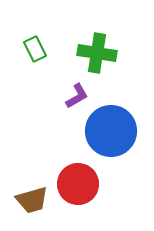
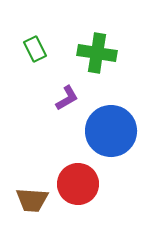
purple L-shape: moved 10 px left, 2 px down
brown trapezoid: rotated 20 degrees clockwise
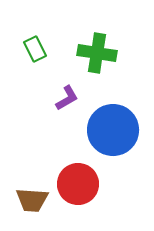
blue circle: moved 2 px right, 1 px up
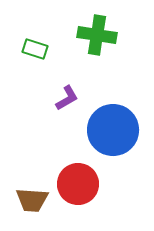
green rectangle: rotated 45 degrees counterclockwise
green cross: moved 18 px up
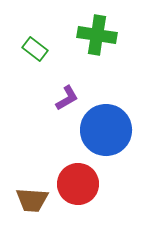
green rectangle: rotated 20 degrees clockwise
blue circle: moved 7 px left
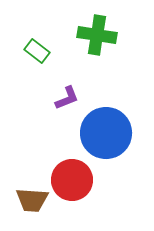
green rectangle: moved 2 px right, 2 px down
purple L-shape: rotated 8 degrees clockwise
blue circle: moved 3 px down
red circle: moved 6 px left, 4 px up
